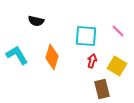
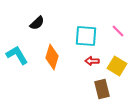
black semicircle: moved 1 px right, 2 px down; rotated 56 degrees counterclockwise
red arrow: rotated 104 degrees counterclockwise
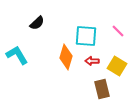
orange diamond: moved 14 px right
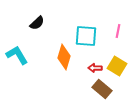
pink line: rotated 56 degrees clockwise
orange diamond: moved 2 px left
red arrow: moved 3 px right, 7 px down
brown rectangle: rotated 36 degrees counterclockwise
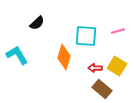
pink line: rotated 64 degrees clockwise
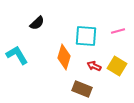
red arrow: moved 1 px left, 2 px up; rotated 24 degrees clockwise
brown rectangle: moved 20 px left; rotated 18 degrees counterclockwise
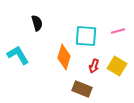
black semicircle: rotated 63 degrees counterclockwise
cyan L-shape: moved 1 px right
red arrow: rotated 96 degrees counterclockwise
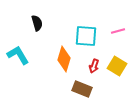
orange diamond: moved 2 px down
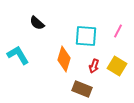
black semicircle: rotated 147 degrees clockwise
pink line: rotated 48 degrees counterclockwise
